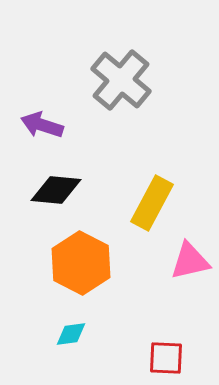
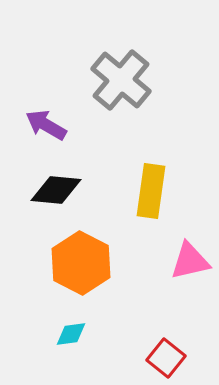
purple arrow: moved 4 px right; rotated 12 degrees clockwise
yellow rectangle: moved 1 px left, 12 px up; rotated 20 degrees counterclockwise
red square: rotated 36 degrees clockwise
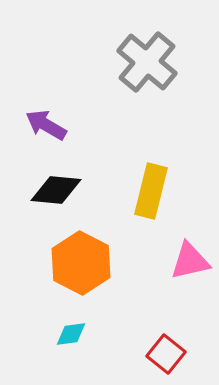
gray cross: moved 26 px right, 18 px up
yellow rectangle: rotated 6 degrees clockwise
red square: moved 4 px up
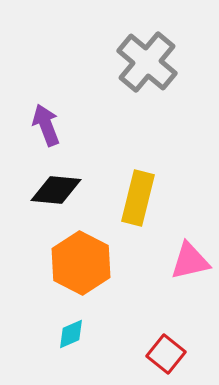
purple arrow: rotated 39 degrees clockwise
yellow rectangle: moved 13 px left, 7 px down
cyan diamond: rotated 16 degrees counterclockwise
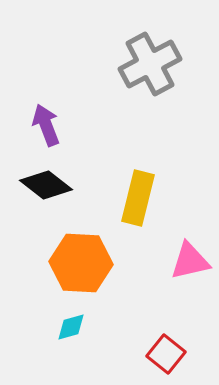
gray cross: moved 3 px right, 2 px down; rotated 22 degrees clockwise
black diamond: moved 10 px left, 5 px up; rotated 33 degrees clockwise
orange hexagon: rotated 24 degrees counterclockwise
cyan diamond: moved 7 px up; rotated 8 degrees clockwise
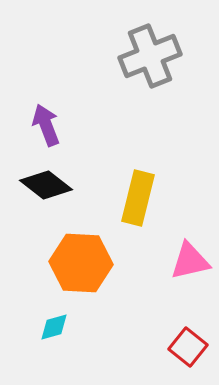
gray cross: moved 8 px up; rotated 6 degrees clockwise
cyan diamond: moved 17 px left
red square: moved 22 px right, 7 px up
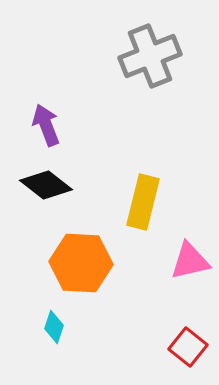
yellow rectangle: moved 5 px right, 4 px down
cyan diamond: rotated 56 degrees counterclockwise
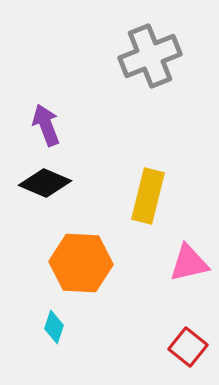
black diamond: moved 1 px left, 2 px up; rotated 15 degrees counterclockwise
yellow rectangle: moved 5 px right, 6 px up
pink triangle: moved 1 px left, 2 px down
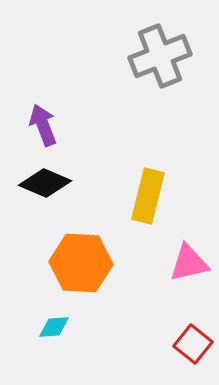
gray cross: moved 10 px right
purple arrow: moved 3 px left
cyan diamond: rotated 68 degrees clockwise
red square: moved 5 px right, 3 px up
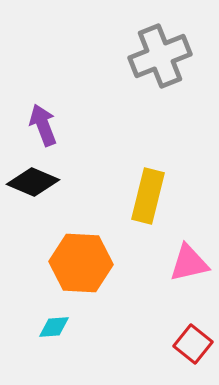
black diamond: moved 12 px left, 1 px up
